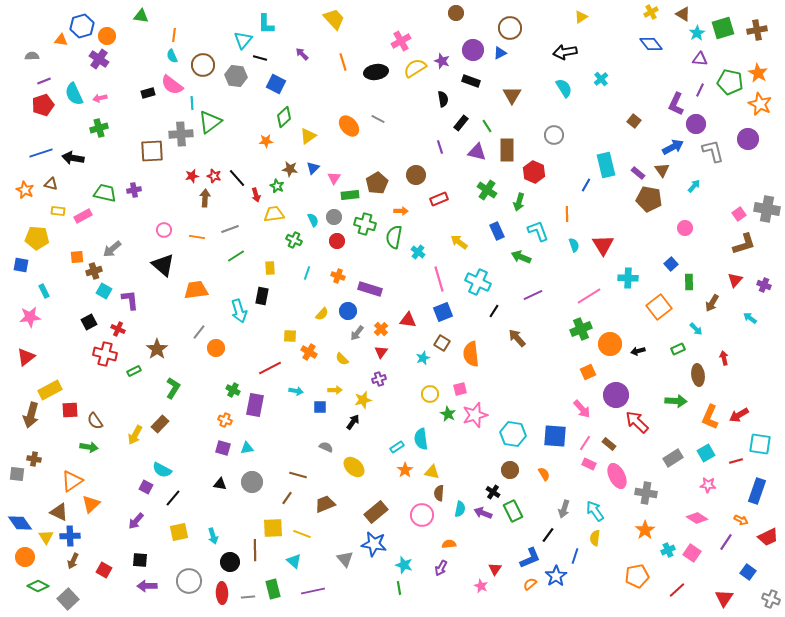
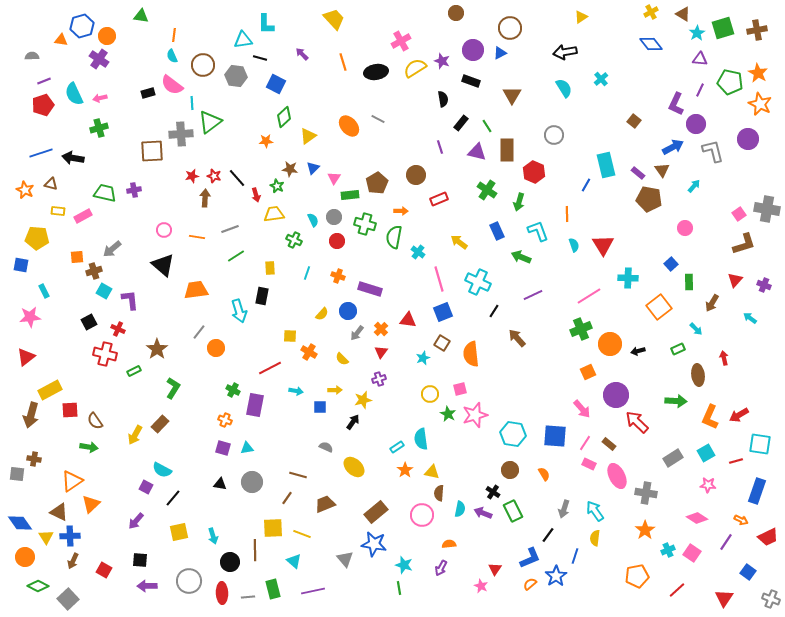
cyan triangle at (243, 40): rotated 42 degrees clockwise
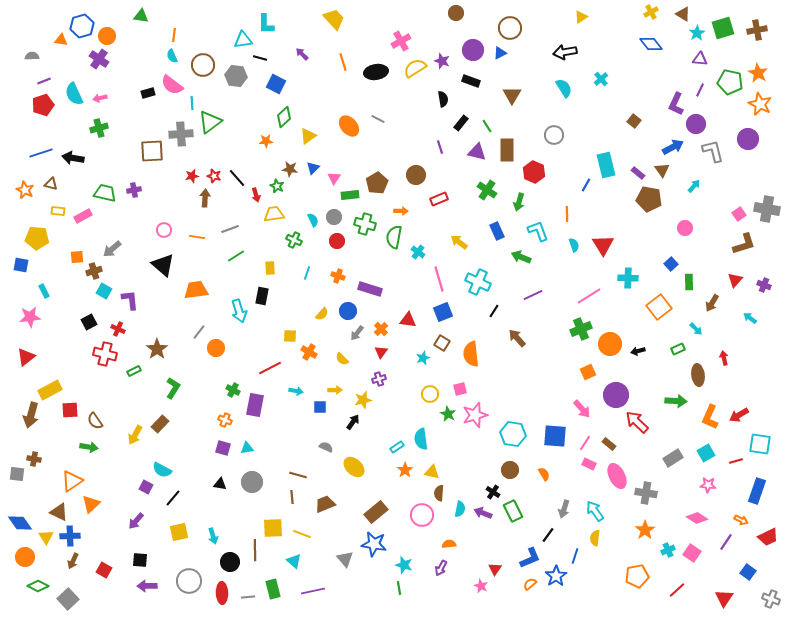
brown line at (287, 498): moved 5 px right, 1 px up; rotated 40 degrees counterclockwise
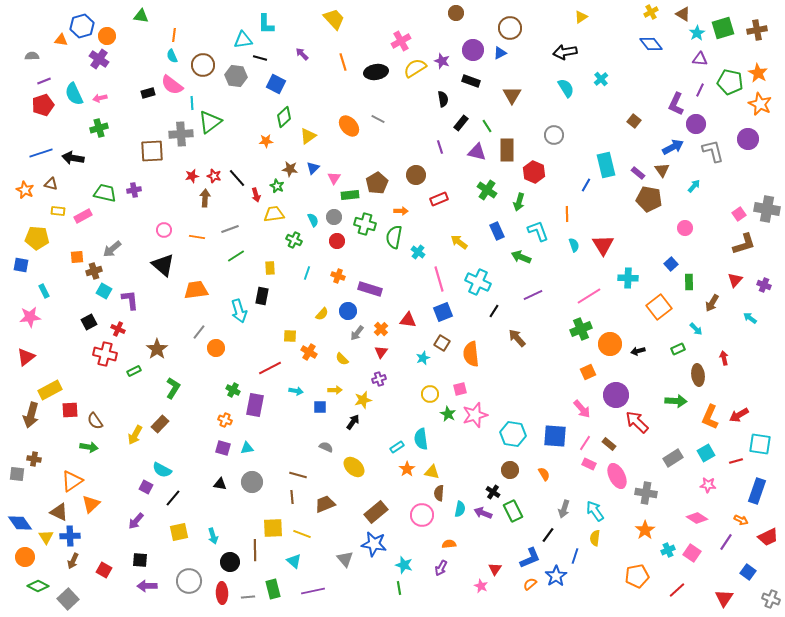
cyan semicircle at (564, 88): moved 2 px right
orange star at (405, 470): moved 2 px right, 1 px up
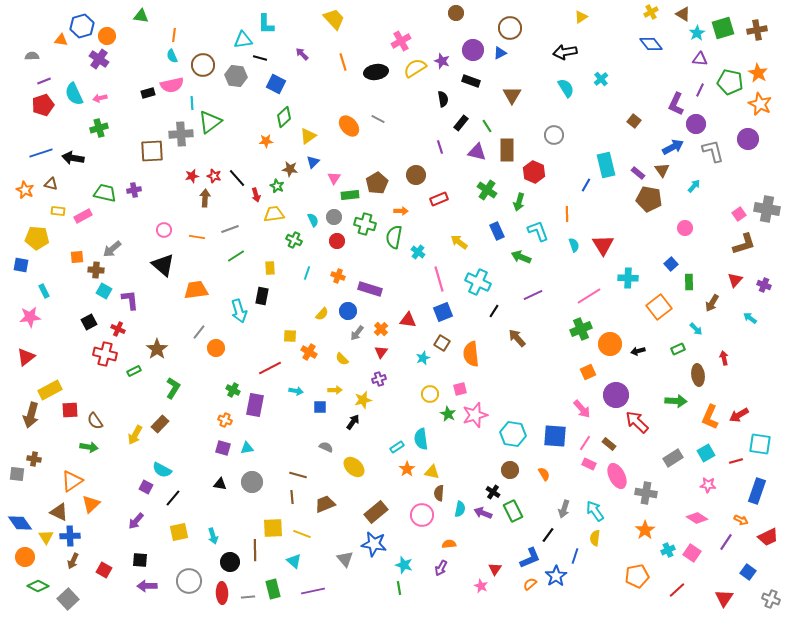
pink semicircle at (172, 85): rotated 50 degrees counterclockwise
blue triangle at (313, 168): moved 6 px up
brown cross at (94, 271): moved 2 px right, 1 px up; rotated 21 degrees clockwise
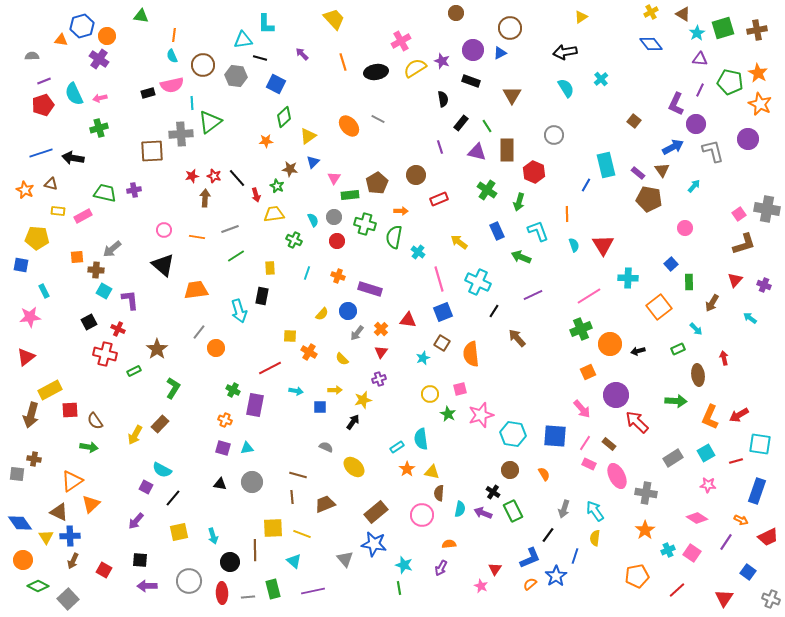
pink star at (475, 415): moved 6 px right
orange circle at (25, 557): moved 2 px left, 3 px down
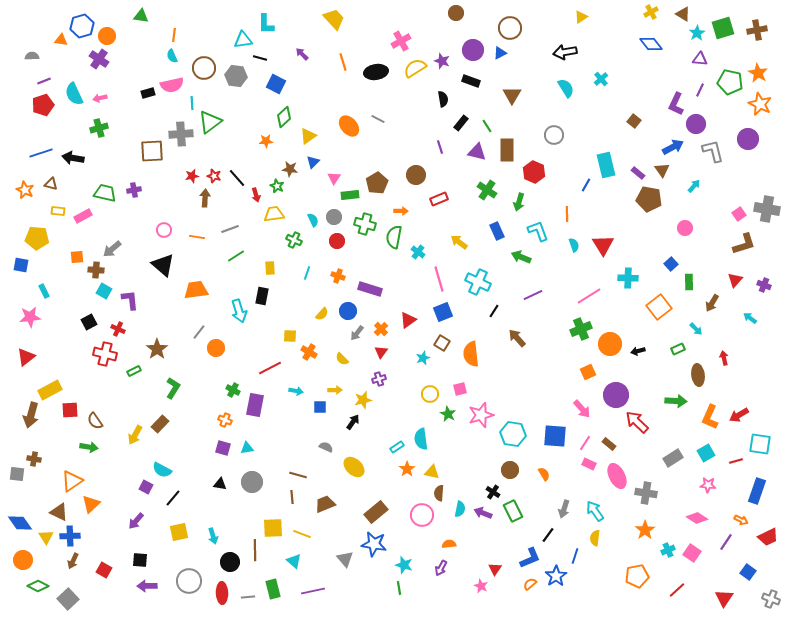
brown circle at (203, 65): moved 1 px right, 3 px down
red triangle at (408, 320): rotated 42 degrees counterclockwise
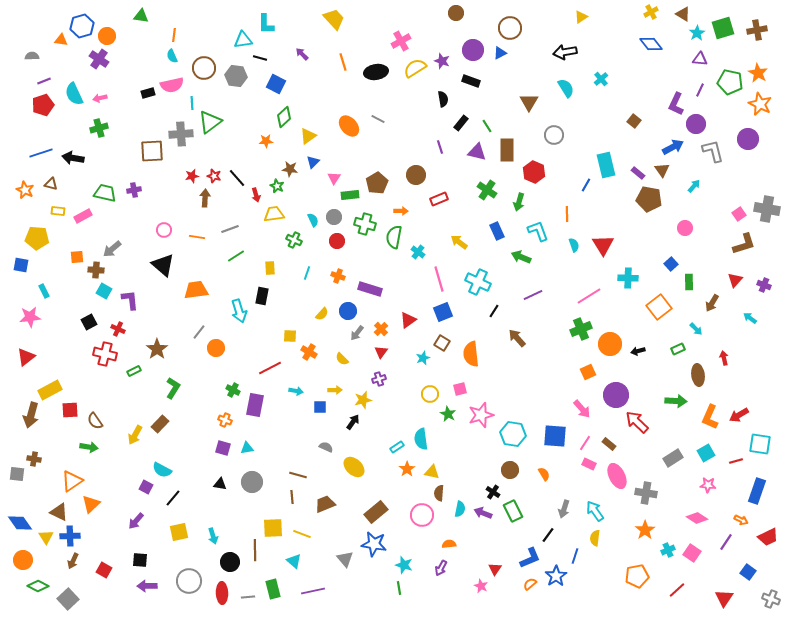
brown triangle at (512, 95): moved 17 px right, 7 px down
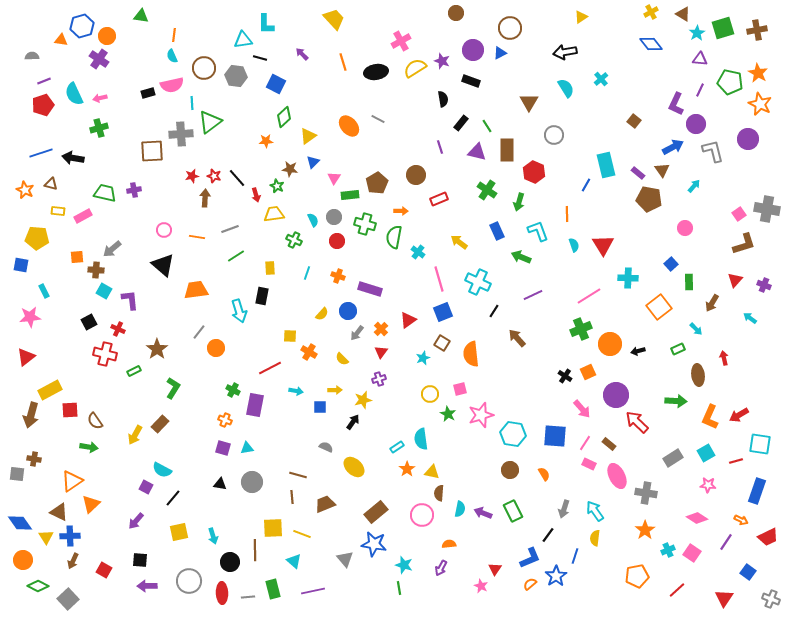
black cross at (493, 492): moved 72 px right, 116 px up
